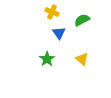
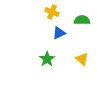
green semicircle: rotated 28 degrees clockwise
blue triangle: rotated 40 degrees clockwise
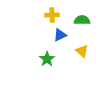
yellow cross: moved 3 px down; rotated 24 degrees counterclockwise
blue triangle: moved 1 px right, 2 px down
yellow triangle: moved 8 px up
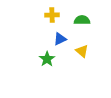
blue triangle: moved 4 px down
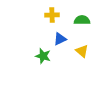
green star: moved 4 px left, 3 px up; rotated 21 degrees counterclockwise
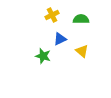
yellow cross: rotated 24 degrees counterclockwise
green semicircle: moved 1 px left, 1 px up
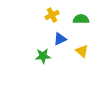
green star: rotated 21 degrees counterclockwise
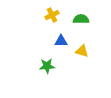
blue triangle: moved 1 px right, 2 px down; rotated 24 degrees clockwise
yellow triangle: rotated 24 degrees counterclockwise
green star: moved 4 px right, 10 px down
